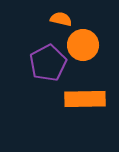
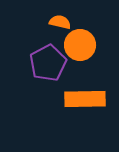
orange semicircle: moved 1 px left, 3 px down
orange circle: moved 3 px left
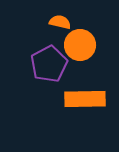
purple pentagon: moved 1 px right, 1 px down
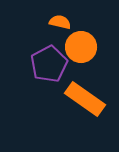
orange circle: moved 1 px right, 2 px down
orange rectangle: rotated 36 degrees clockwise
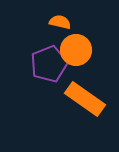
orange circle: moved 5 px left, 3 px down
purple pentagon: rotated 6 degrees clockwise
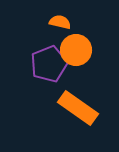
orange rectangle: moved 7 px left, 9 px down
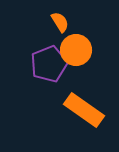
orange semicircle: rotated 45 degrees clockwise
orange rectangle: moved 6 px right, 2 px down
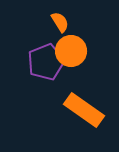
orange circle: moved 5 px left, 1 px down
purple pentagon: moved 3 px left, 2 px up
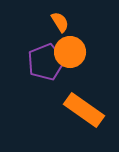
orange circle: moved 1 px left, 1 px down
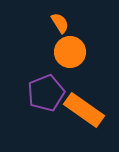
orange semicircle: moved 1 px down
purple pentagon: moved 31 px down
